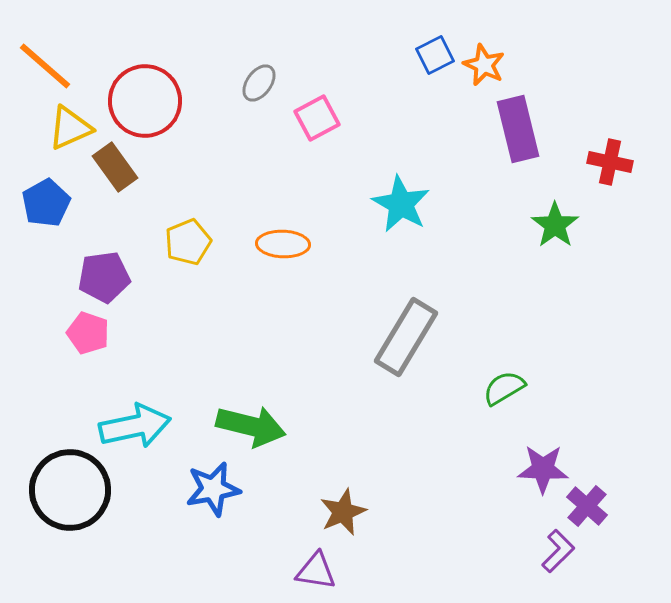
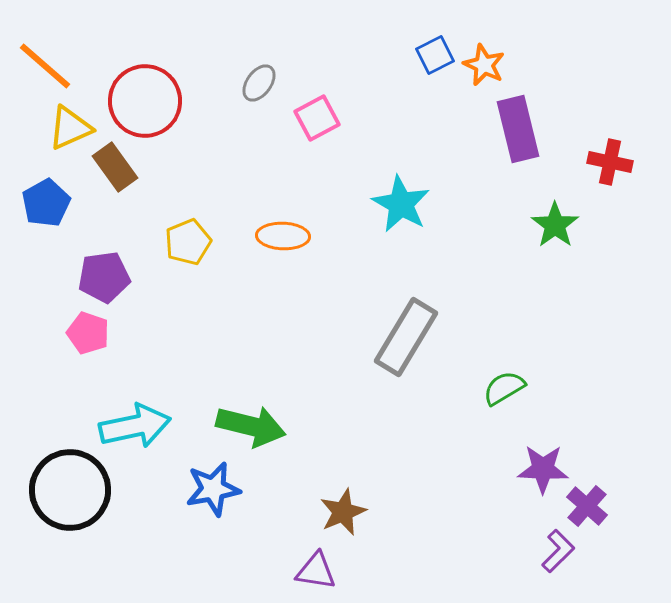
orange ellipse: moved 8 px up
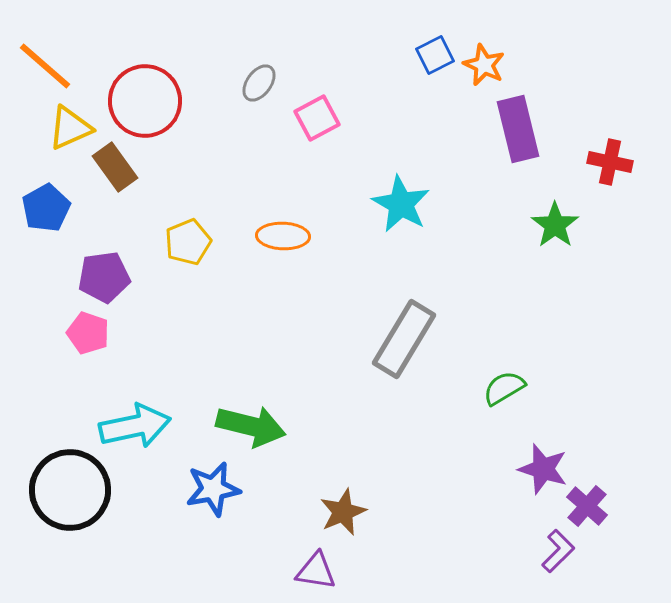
blue pentagon: moved 5 px down
gray rectangle: moved 2 px left, 2 px down
purple star: rotated 15 degrees clockwise
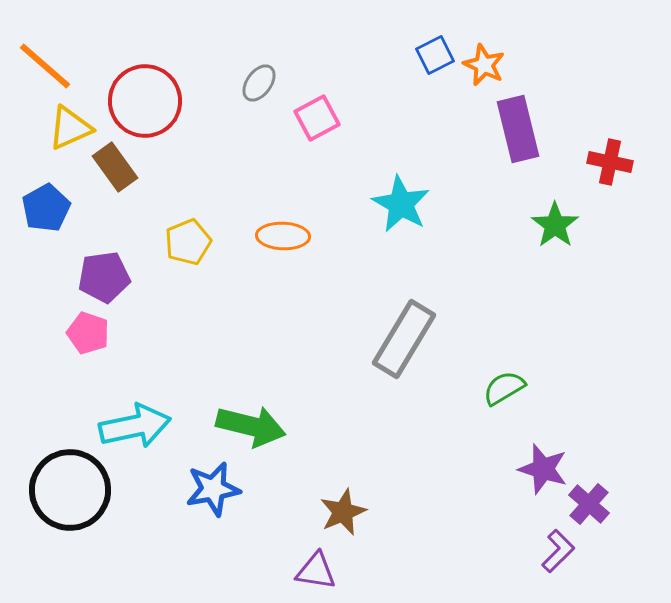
purple cross: moved 2 px right, 2 px up
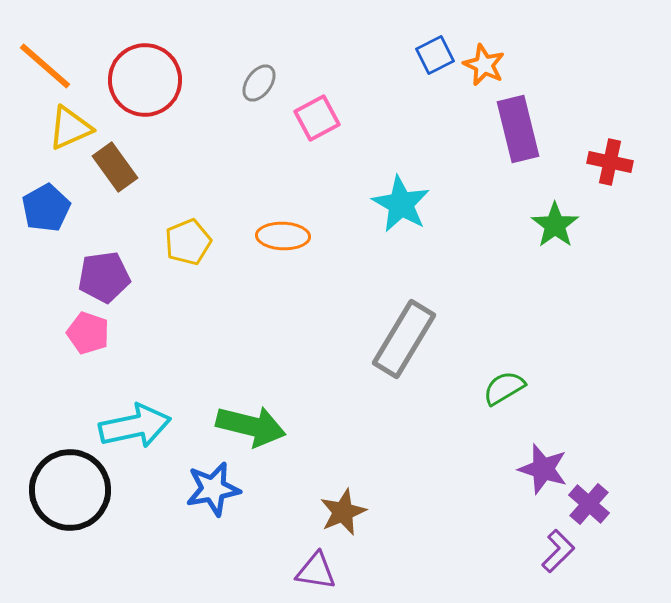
red circle: moved 21 px up
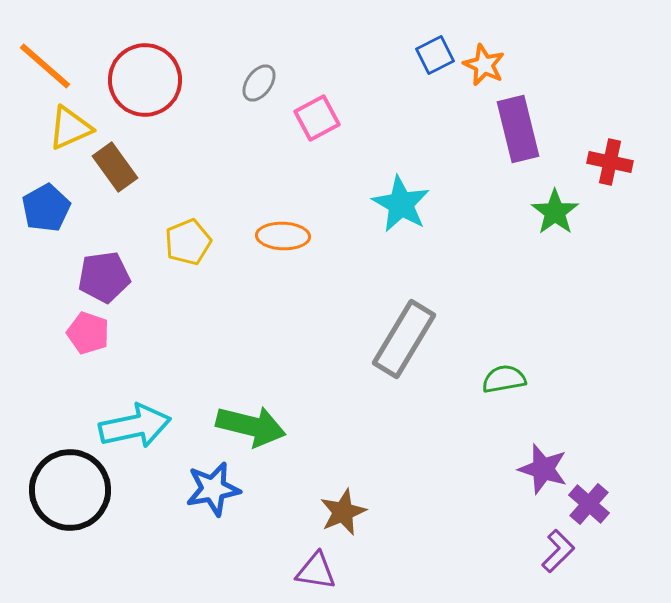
green star: moved 13 px up
green semicircle: moved 9 px up; rotated 21 degrees clockwise
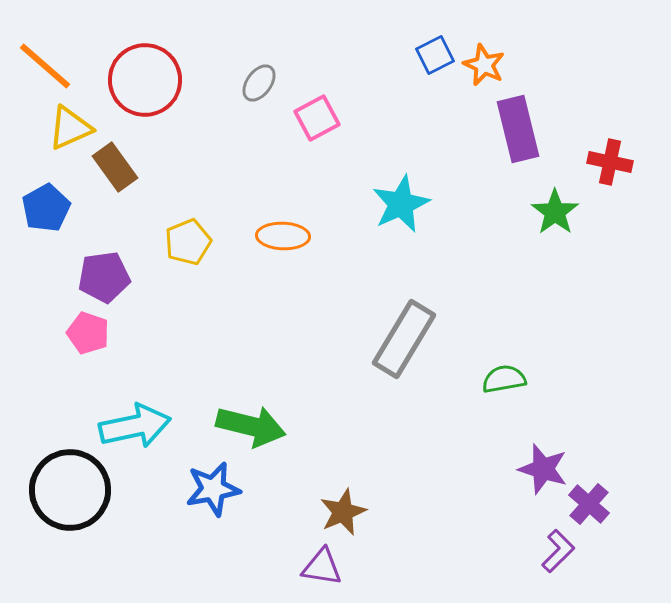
cyan star: rotated 18 degrees clockwise
purple triangle: moved 6 px right, 4 px up
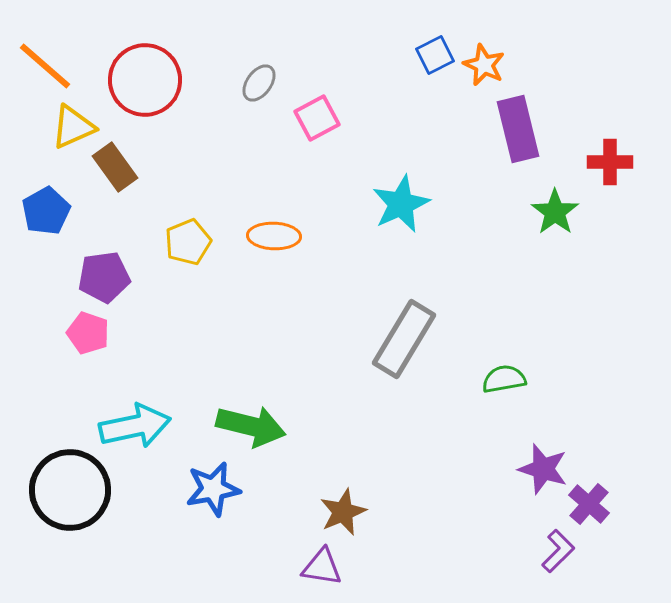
yellow triangle: moved 3 px right, 1 px up
red cross: rotated 12 degrees counterclockwise
blue pentagon: moved 3 px down
orange ellipse: moved 9 px left
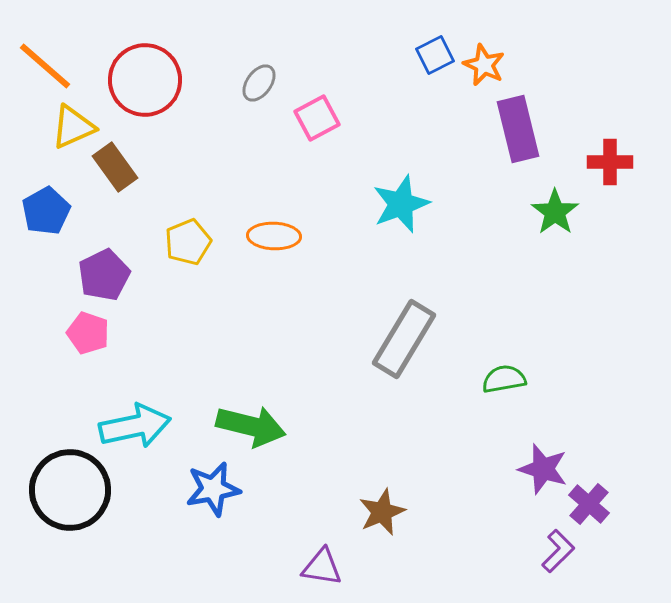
cyan star: rotated 4 degrees clockwise
purple pentagon: moved 2 px up; rotated 18 degrees counterclockwise
brown star: moved 39 px right
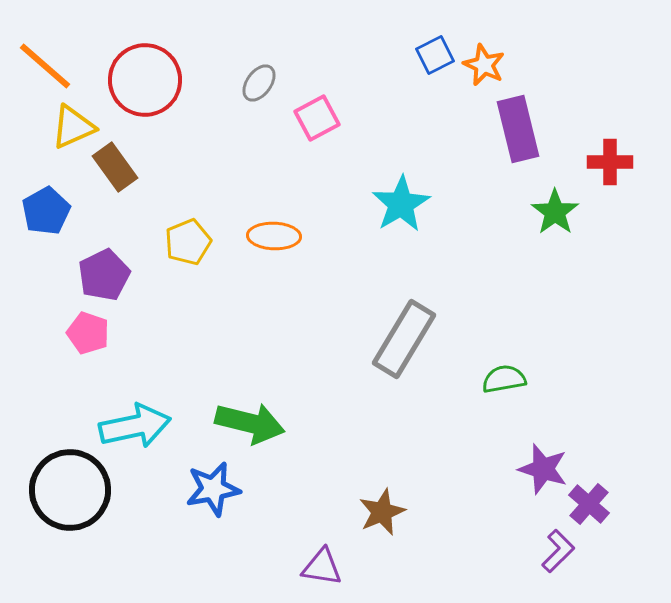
cyan star: rotated 10 degrees counterclockwise
green arrow: moved 1 px left, 3 px up
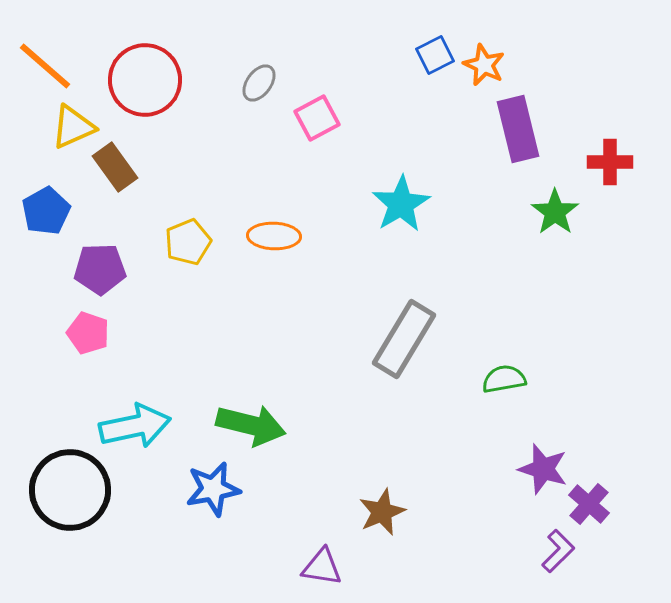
purple pentagon: moved 4 px left, 6 px up; rotated 24 degrees clockwise
green arrow: moved 1 px right, 2 px down
